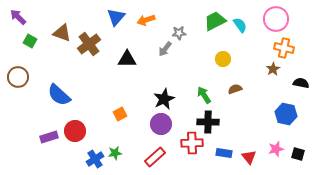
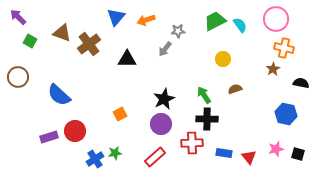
gray star: moved 1 px left, 2 px up
black cross: moved 1 px left, 3 px up
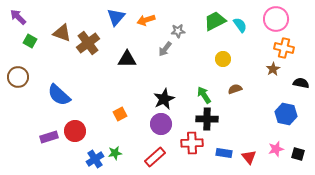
brown cross: moved 1 px left, 1 px up
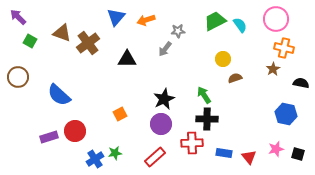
brown semicircle: moved 11 px up
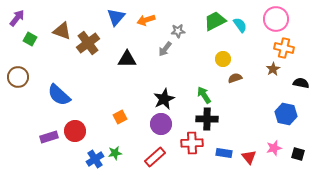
purple arrow: moved 1 px left, 1 px down; rotated 84 degrees clockwise
brown triangle: moved 2 px up
green square: moved 2 px up
orange square: moved 3 px down
pink star: moved 2 px left, 1 px up
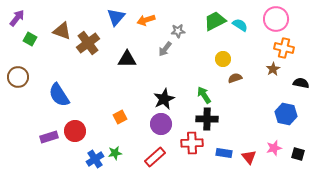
cyan semicircle: rotated 21 degrees counterclockwise
blue semicircle: rotated 15 degrees clockwise
